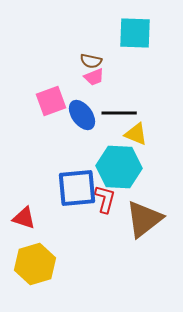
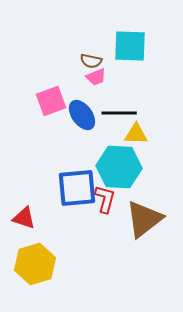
cyan square: moved 5 px left, 13 px down
pink trapezoid: moved 2 px right
yellow triangle: rotated 20 degrees counterclockwise
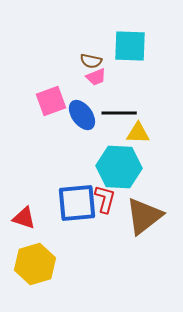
yellow triangle: moved 2 px right, 1 px up
blue square: moved 15 px down
brown triangle: moved 3 px up
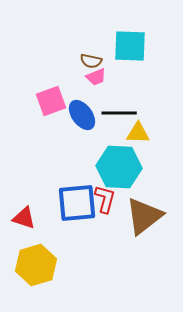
yellow hexagon: moved 1 px right, 1 px down
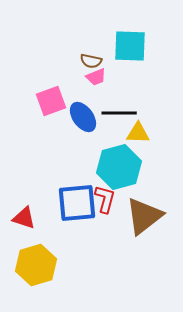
blue ellipse: moved 1 px right, 2 px down
cyan hexagon: rotated 18 degrees counterclockwise
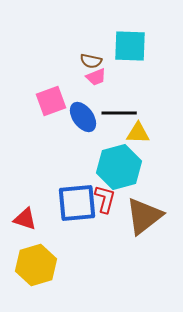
red triangle: moved 1 px right, 1 px down
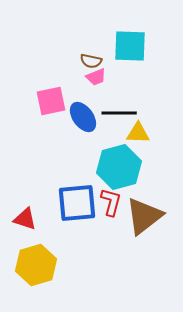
pink square: rotated 8 degrees clockwise
red L-shape: moved 6 px right, 3 px down
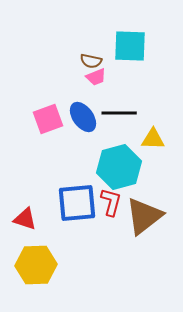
pink square: moved 3 px left, 18 px down; rotated 8 degrees counterclockwise
yellow triangle: moved 15 px right, 6 px down
yellow hexagon: rotated 15 degrees clockwise
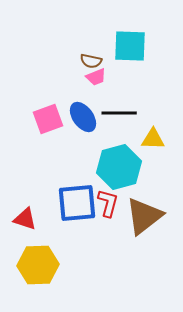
red L-shape: moved 3 px left, 1 px down
yellow hexagon: moved 2 px right
